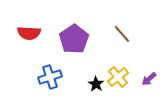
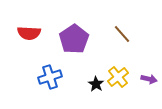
purple arrow: rotated 126 degrees counterclockwise
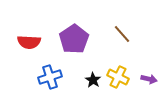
red semicircle: moved 9 px down
yellow cross: rotated 25 degrees counterclockwise
black star: moved 3 px left, 4 px up
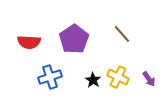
purple arrow: rotated 42 degrees clockwise
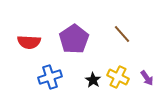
purple arrow: moved 2 px left, 1 px up
